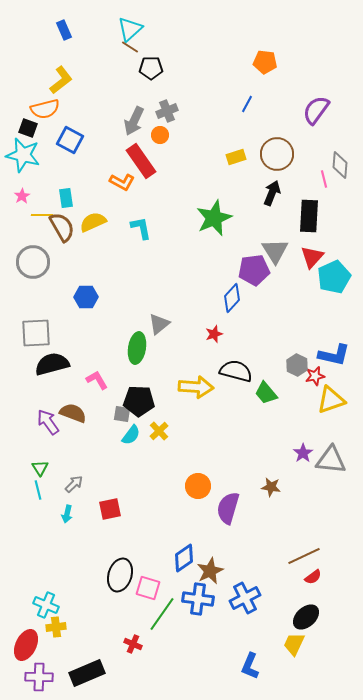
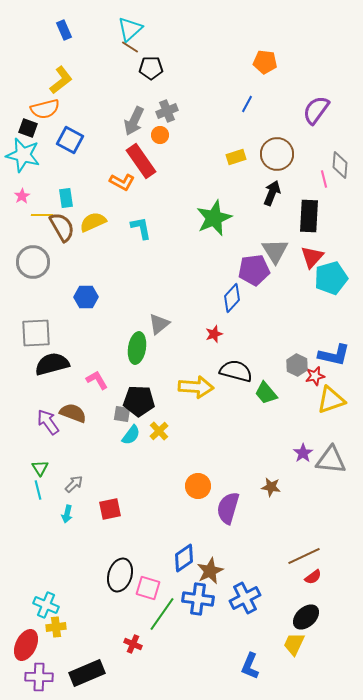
cyan pentagon at (334, 277): moved 3 px left, 1 px down; rotated 8 degrees clockwise
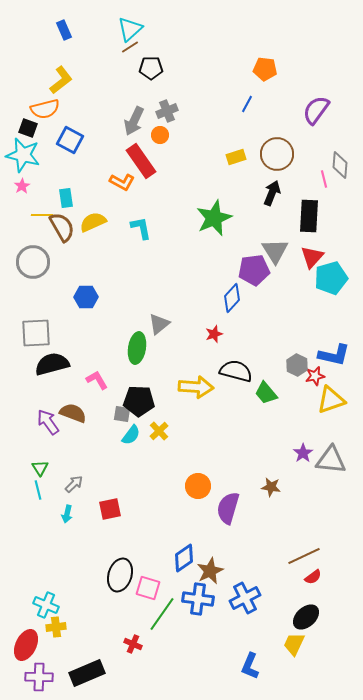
brown line at (130, 47): rotated 66 degrees counterclockwise
orange pentagon at (265, 62): moved 7 px down
pink star at (22, 196): moved 10 px up
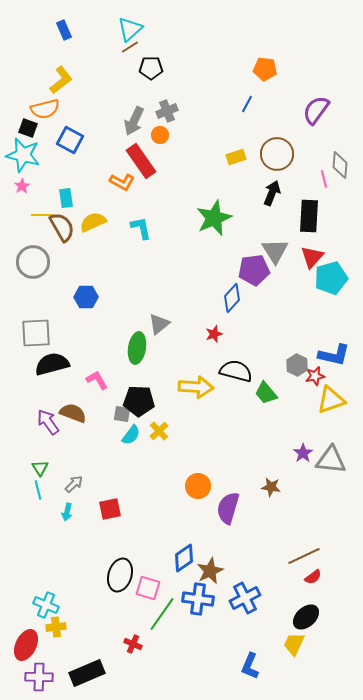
cyan arrow at (67, 514): moved 2 px up
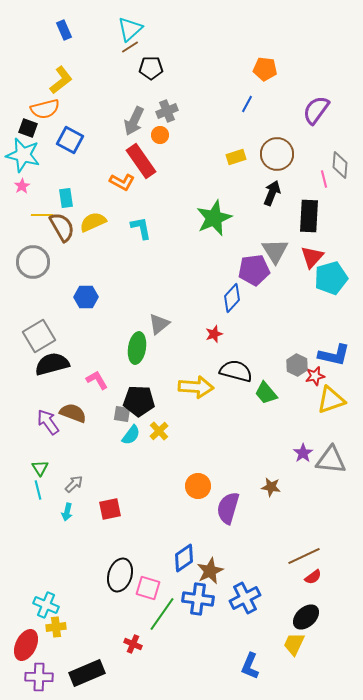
gray square at (36, 333): moved 3 px right, 3 px down; rotated 28 degrees counterclockwise
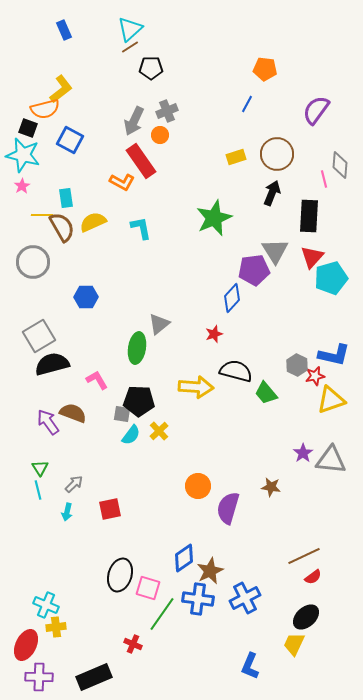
yellow L-shape at (61, 80): moved 9 px down
black rectangle at (87, 673): moved 7 px right, 4 px down
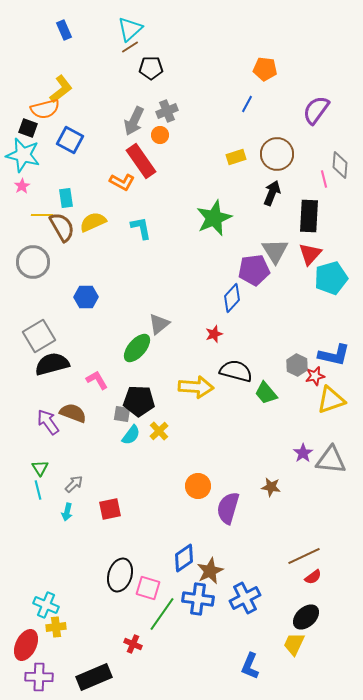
red triangle at (312, 257): moved 2 px left, 3 px up
green ellipse at (137, 348): rotated 32 degrees clockwise
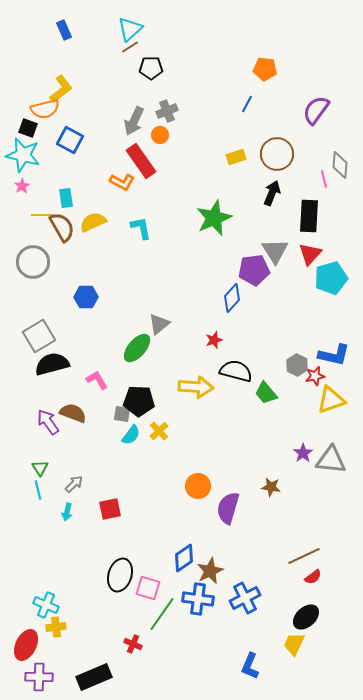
red star at (214, 334): moved 6 px down
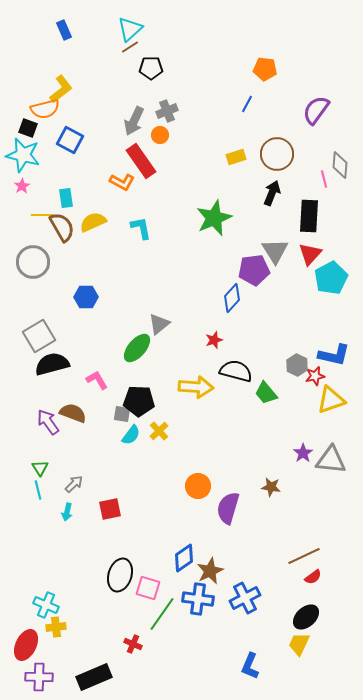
cyan pentagon at (331, 278): rotated 12 degrees counterclockwise
yellow trapezoid at (294, 644): moved 5 px right
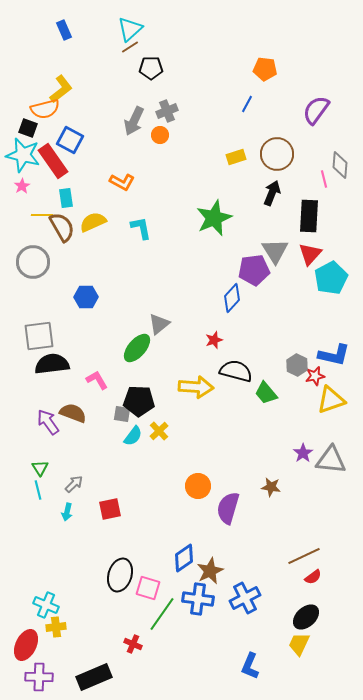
red rectangle at (141, 161): moved 88 px left
gray square at (39, 336): rotated 24 degrees clockwise
black semicircle at (52, 364): rotated 8 degrees clockwise
cyan semicircle at (131, 435): moved 2 px right, 1 px down
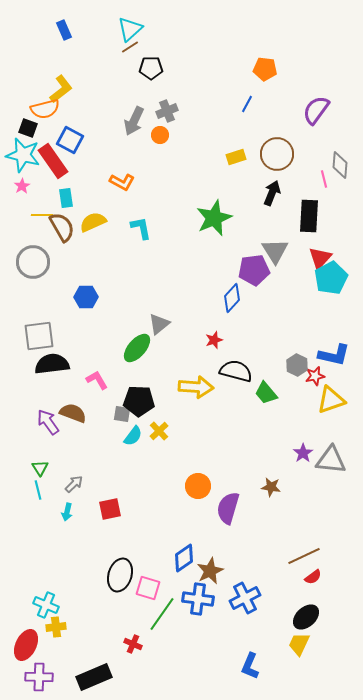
red triangle at (310, 254): moved 10 px right, 4 px down
